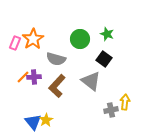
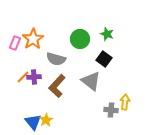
gray cross: rotated 16 degrees clockwise
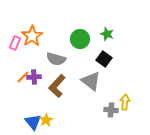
orange star: moved 1 px left, 3 px up
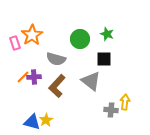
orange star: moved 1 px up
pink rectangle: rotated 40 degrees counterclockwise
black square: rotated 35 degrees counterclockwise
blue triangle: moved 1 px left; rotated 36 degrees counterclockwise
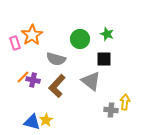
purple cross: moved 1 px left, 3 px down; rotated 16 degrees clockwise
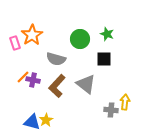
gray triangle: moved 5 px left, 3 px down
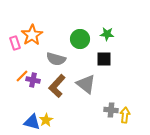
green star: rotated 16 degrees counterclockwise
orange line: moved 1 px left, 1 px up
yellow arrow: moved 13 px down
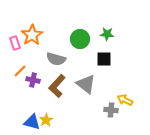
orange line: moved 2 px left, 5 px up
yellow arrow: moved 15 px up; rotated 70 degrees counterclockwise
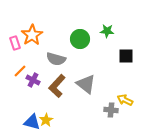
green star: moved 3 px up
black square: moved 22 px right, 3 px up
purple cross: rotated 16 degrees clockwise
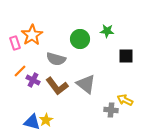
brown L-shape: rotated 80 degrees counterclockwise
